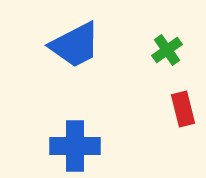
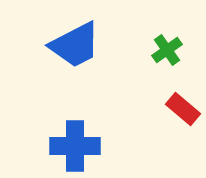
red rectangle: rotated 36 degrees counterclockwise
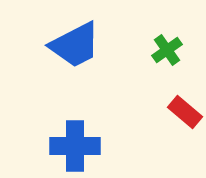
red rectangle: moved 2 px right, 3 px down
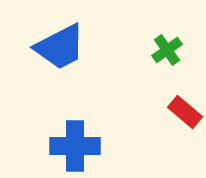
blue trapezoid: moved 15 px left, 2 px down
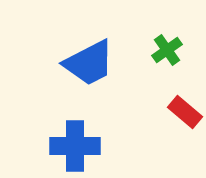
blue trapezoid: moved 29 px right, 16 px down
